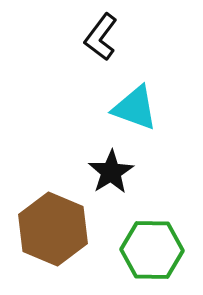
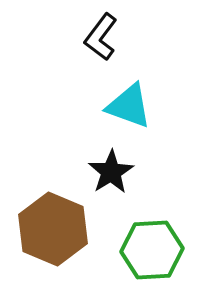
cyan triangle: moved 6 px left, 2 px up
green hexagon: rotated 4 degrees counterclockwise
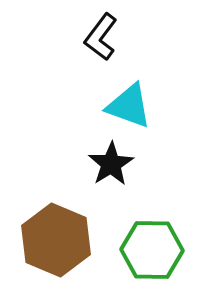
black star: moved 8 px up
brown hexagon: moved 3 px right, 11 px down
green hexagon: rotated 4 degrees clockwise
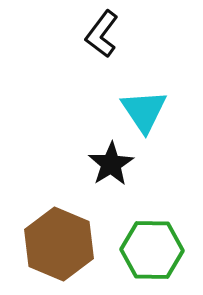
black L-shape: moved 1 px right, 3 px up
cyan triangle: moved 15 px right, 5 px down; rotated 36 degrees clockwise
brown hexagon: moved 3 px right, 4 px down
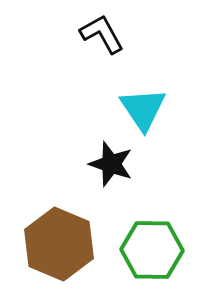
black L-shape: rotated 114 degrees clockwise
cyan triangle: moved 1 px left, 2 px up
black star: rotated 21 degrees counterclockwise
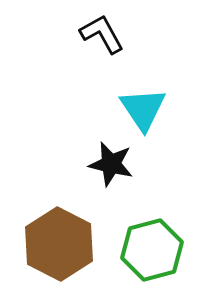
black star: rotated 6 degrees counterclockwise
brown hexagon: rotated 4 degrees clockwise
green hexagon: rotated 16 degrees counterclockwise
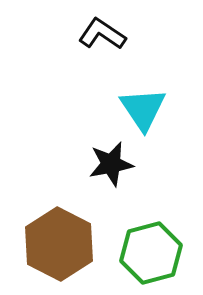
black L-shape: rotated 27 degrees counterclockwise
black star: rotated 24 degrees counterclockwise
green hexagon: moved 1 px left, 3 px down
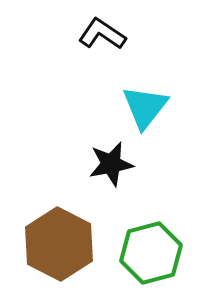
cyan triangle: moved 2 px right, 2 px up; rotated 12 degrees clockwise
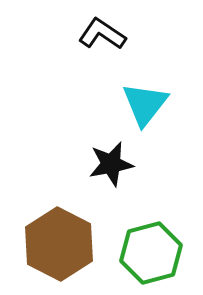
cyan triangle: moved 3 px up
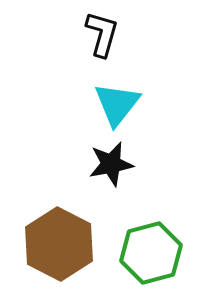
black L-shape: rotated 72 degrees clockwise
cyan triangle: moved 28 px left
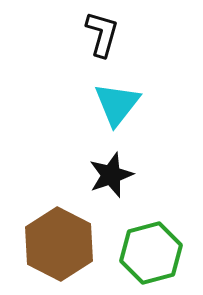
black star: moved 11 px down; rotated 9 degrees counterclockwise
